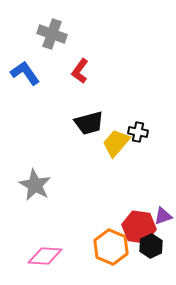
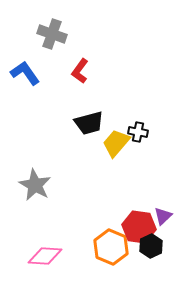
purple triangle: rotated 24 degrees counterclockwise
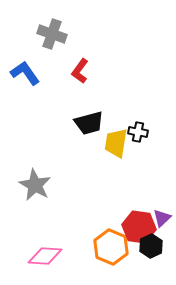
yellow trapezoid: rotated 32 degrees counterclockwise
purple triangle: moved 1 px left, 2 px down
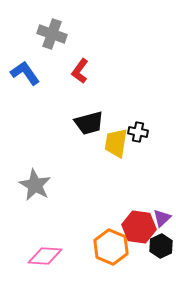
black hexagon: moved 10 px right
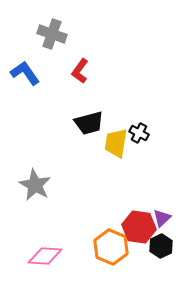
black cross: moved 1 px right, 1 px down; rotated 18 degrees clockwise
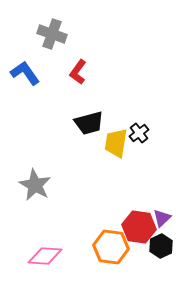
red L-shape: moved 2 px left, 1 px down
black cross: rotated 24 degrees clockwise
orange hexagon: rotated 16 degrees counterclockwise
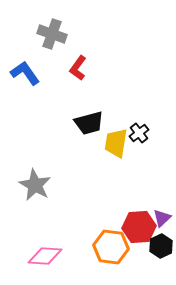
red L-shape: moved 4 px up
red hexagon: rotated 12 degrees counterclockwise
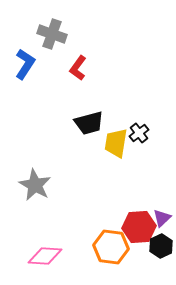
blue L-shape: moved 9 px up; rotated 68 degrees clockwise
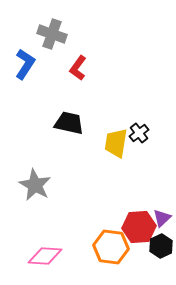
black trapezoid: moved 20 px left; rotated 152 degrees counterclockwise
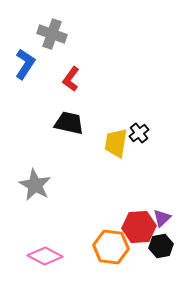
red L-shape: moved 7 px left, 11 px down
black hexagon: rotated 15 degrees clockwise
pink diamond: rotated 24 degrees clockwise
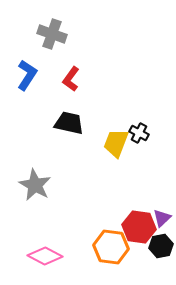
blue L-shape: moved 2 px right, 11 px down
black cross: rotated 24 degrees counterclockwise
yellow trapezoid: rotated 12 degrees clockwise
red hexagon: rotated 12 degrees clockwise
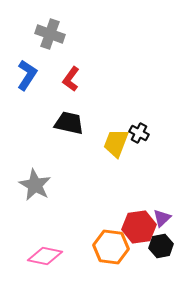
gray cross: moved 2 px left
red hexagon: rotated 16 degrees counterclockwise
pink diamond: rotated 16 degrees counterclockwise
